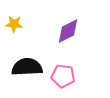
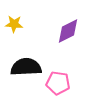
black semicircle: moved 1 px left
pink pentagon: moved 5 px left, 7 px down
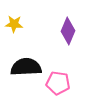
purple diamond: rotated 40 degrees counterclockwise
